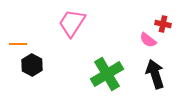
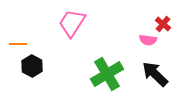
red cross: rotated 28 degrees clockwise
pink semicircle: rotated 30 degrees counterclockwise
black hexagon: moved 1 px down
black arrow: rotated 28 degrees counterclockwise
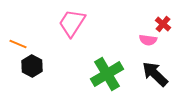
orange line: rotated 24 degrees clockwise
